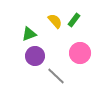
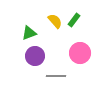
green triangle: moved 1 px up
gray line: rotated 42 degrees counterclockwise
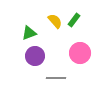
gray line: moved 2 px down
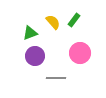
yellow semicircle: moved 2 px left, 1 px down
green triangle: moved 1 px right
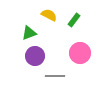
yellow semicircle: moved 4 px left, 7 px up; rotated 21 degrees counterclockwise
green triangle: moved 1 px left
gray line: moved 1 px left, 2 px up
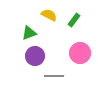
gray line: moved 1 px left
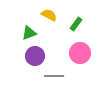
green rectangle: moved 2 px right, 4 px down
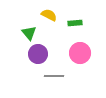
green rectangle: moved 1 px left, 1 px up; rotated 48 degrees clockwise
green triangle: rotated 49 degrees counterclockwise
purple circle: moved 3 px right, 2 px up
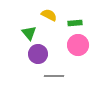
pink circle: moved 2 px left, 8 px up
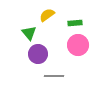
yellow semicircle: moved 2 px left; rotated 63 degrees counterclockwise
